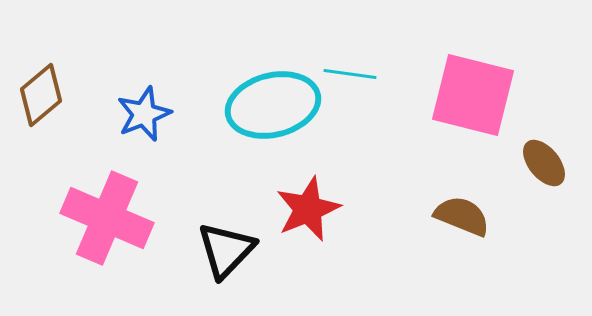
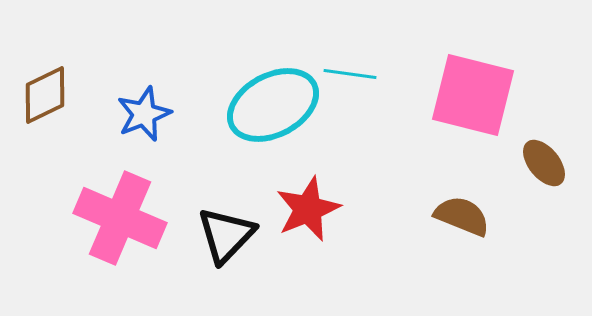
brown diamond: moved 4 px right; rotated 14 degrees clockwise
cyan ellipse: rotated 14 degrees counterclockwise
pink cross: moved 13 px right
black triangle: moved 15 px up
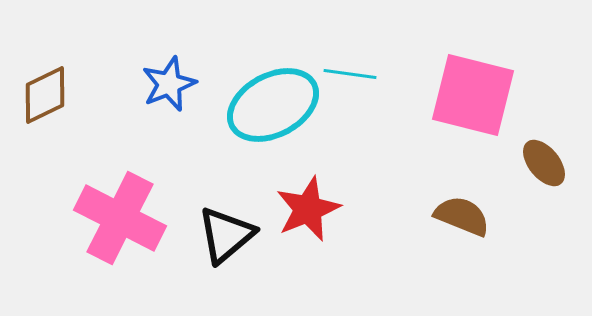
blue star: moved 25 px right, 30 px up
pink cross: rotated 4 degrees clockwise
black triangle: rotated 6 degrees clockwise
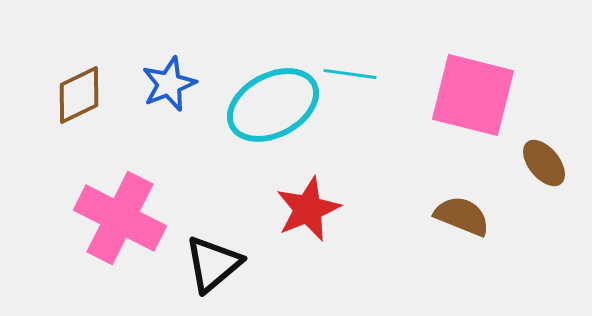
brown diamond: moved 34 px right
black triangle: moved 13 px left, 29 px down
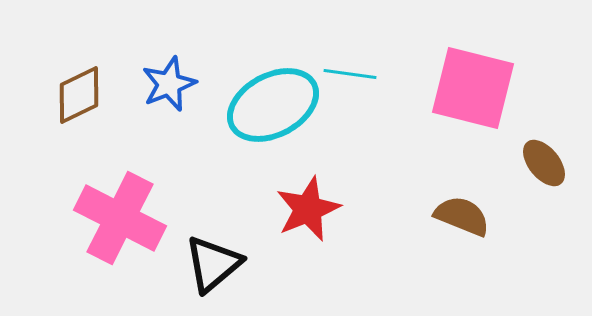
pink square: moved 7 px up
